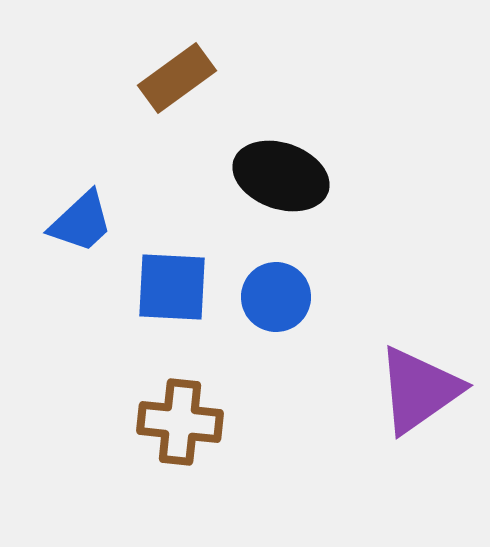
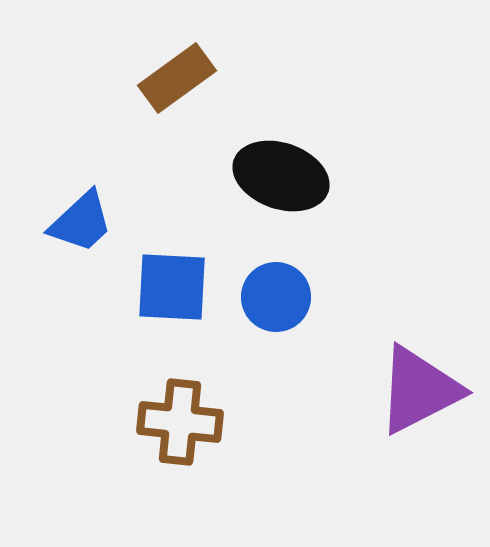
purple triangle: rotated 8 degrees clockwise
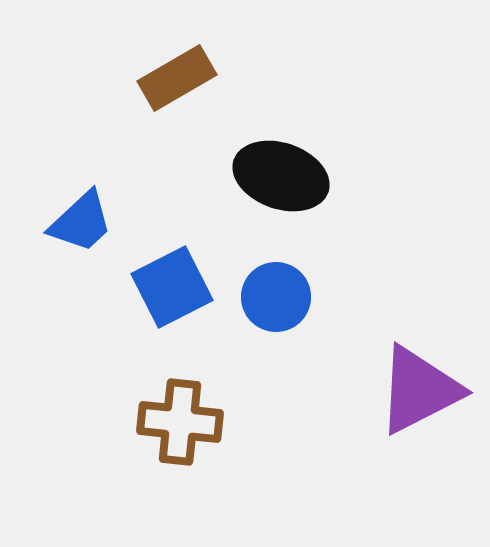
brown rectangle: rotated 6 degrees clockwise
blue square: rotated 30 degrees counterclockwise
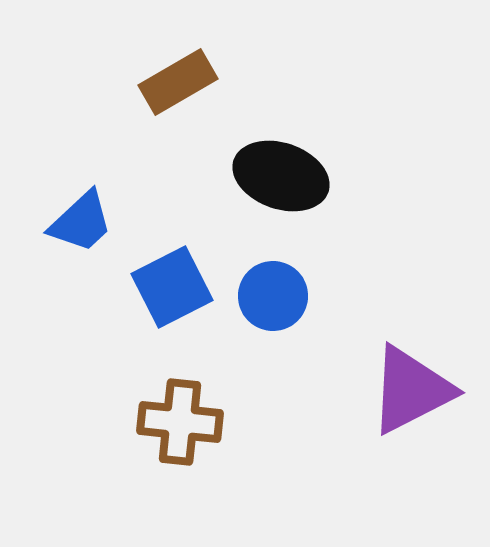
brown rectangle: moved 1 px right, 4 px down
blue circle: moved 3 px left, 1 px up
purple triangle: moved 8 px left
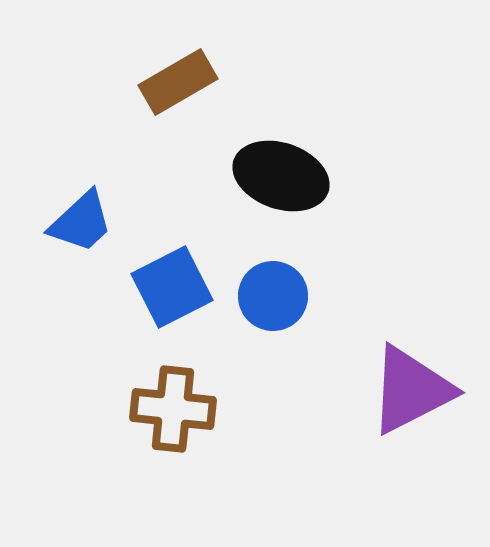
brown cross: moved 7 px left, 13 px up
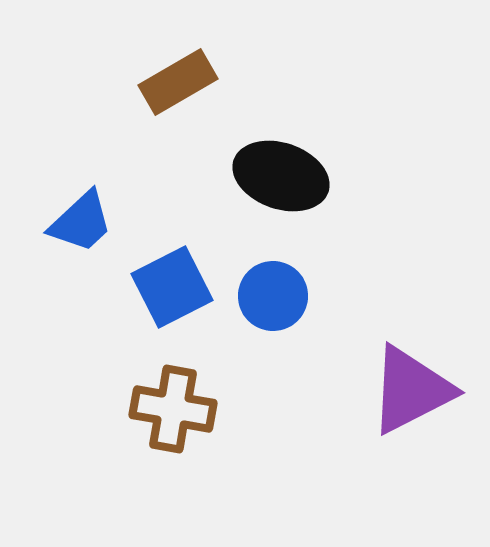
brown cross: rotated 4 degrees clockwise
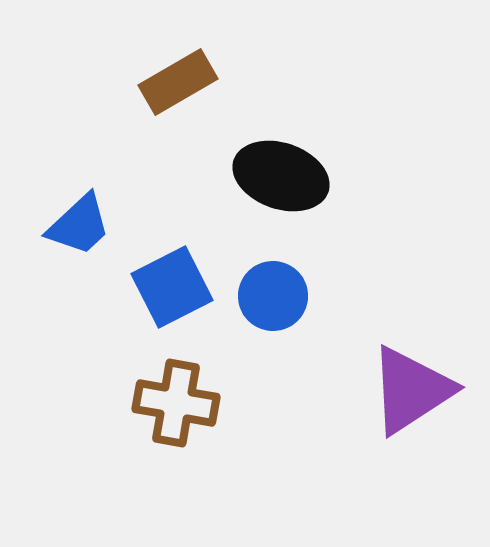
blue trapezoid: moved 2 px left, 3 px down
purple triangle: rotated 6 degrees counterclockwise
brown cross: moved 3 px right, 6 px up
